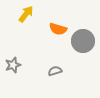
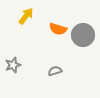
yellow arrow: moved 2 px down
gray circle: moved 6 px up
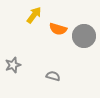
yellow arrow: moved 8 px right, 1 px up
gray circle: moved 1 px right, 1 px down
gray semicircle: moved 2 px left, 5 px down; rotated 32 degrees clockwise
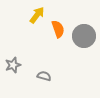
yellow arrow: moved 3 px right
orange semicircle: rotated 126 degrees counterclockwise
gray semicircle: moved 9 px left
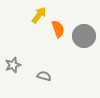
yellow arrow: moved 2 px right
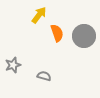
orange semicircle: moved 1 px left, 4 px down
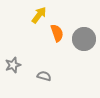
gray circle: moved 3 px down
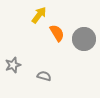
orange semicircle: rotated 12 degrees counterclockwise
